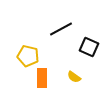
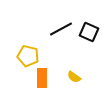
black square: moved 15 px up
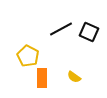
yellow pentagon: rotated 15 degrees clockwise
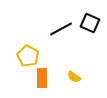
black square: moved 1 px right, 9 px up
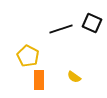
black square: moved 2 px right
black line: rotated 10 degrees clockwise
orange rectangle: moved 3 px left, 2 px down
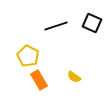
black line: moved 5 px left, 3 px up
orange rectangle: rotated 30 degrees counterclockwise
